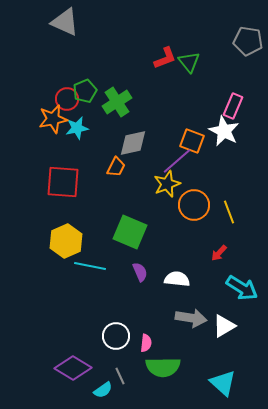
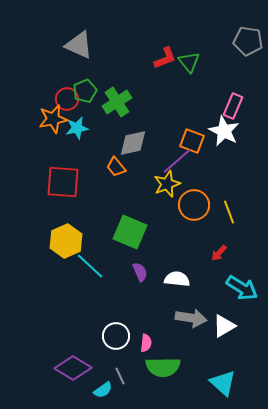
gray triangle: moved 14 px right, 23 px down
orange trapezoid: rotated 115 degrees clockwise
cyan line: rotated 32 degrees clockwise
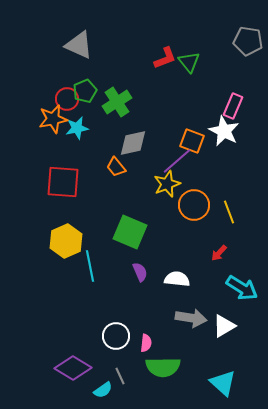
cyan line: rotated 36 degrees clockwise
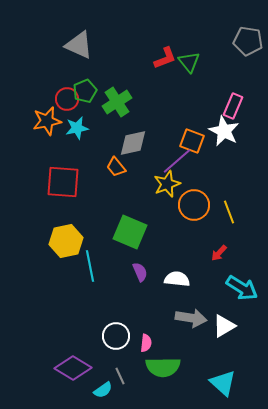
orange star: moved 6 px left, 2 px down
yellow hexagon: rotated 12 degrees clockwise
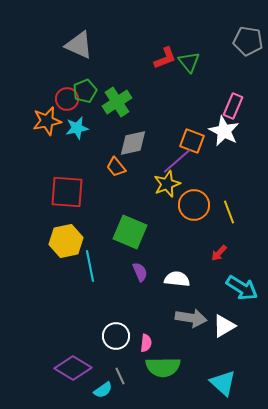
red square: moved 4 px right, 10 px down
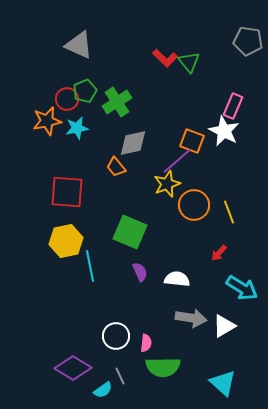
red L-shape: rotated 65 degrees clockwise
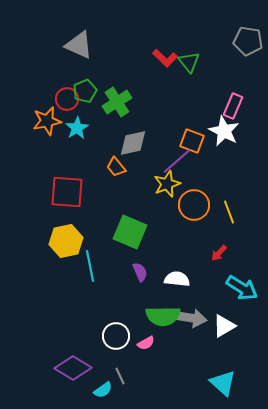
cyan star: rotated 20 degrees counterclockwise
pink semicircle: rotated 54 degrees clockwise
green semicircle: moved 51 px up
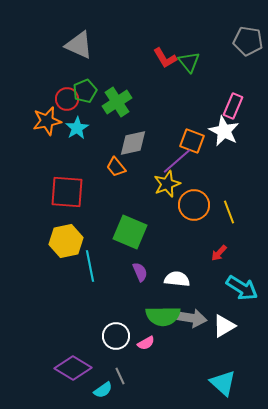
red L-shape: rotated 15 degrees clockwise
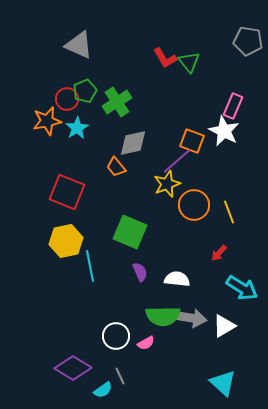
red square: rotated 18 degrees clockwise
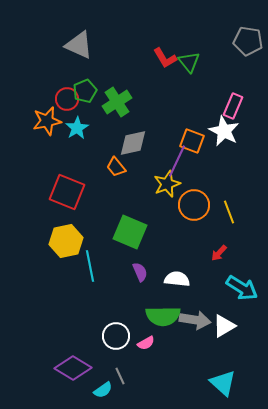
purple line: rotated 24 degrees counterclockwise
gray arrow: moved 4 px right, 2 px down
